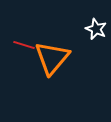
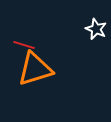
orange triangle: moved 17 px left, 11 px down; rotated 33 degrees clockwise
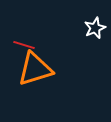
white star: moved 1 px left, 1 px up; rotated 25 degrees clockwise
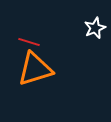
red line: moved 5 px right, 3 px up
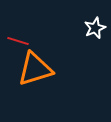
red line: moved 11 px left, 1 px up
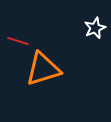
orange triangle: moved 8 px right
